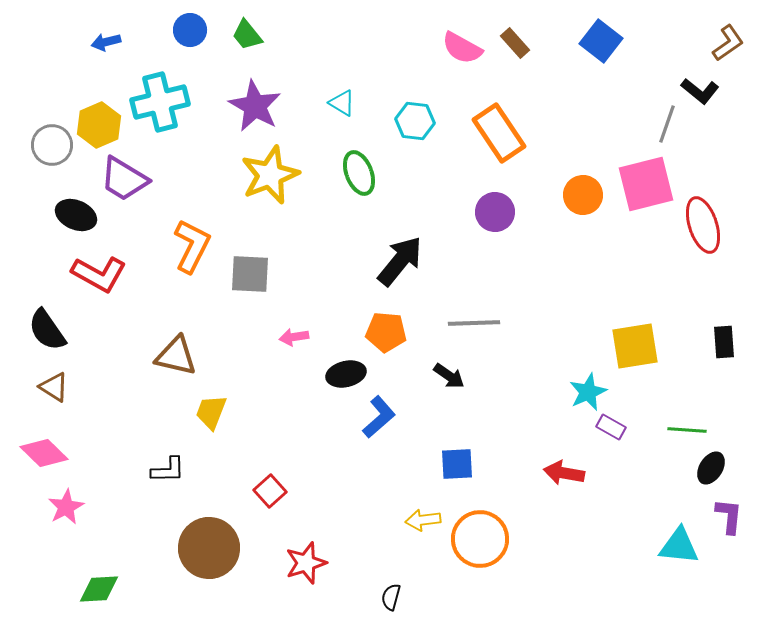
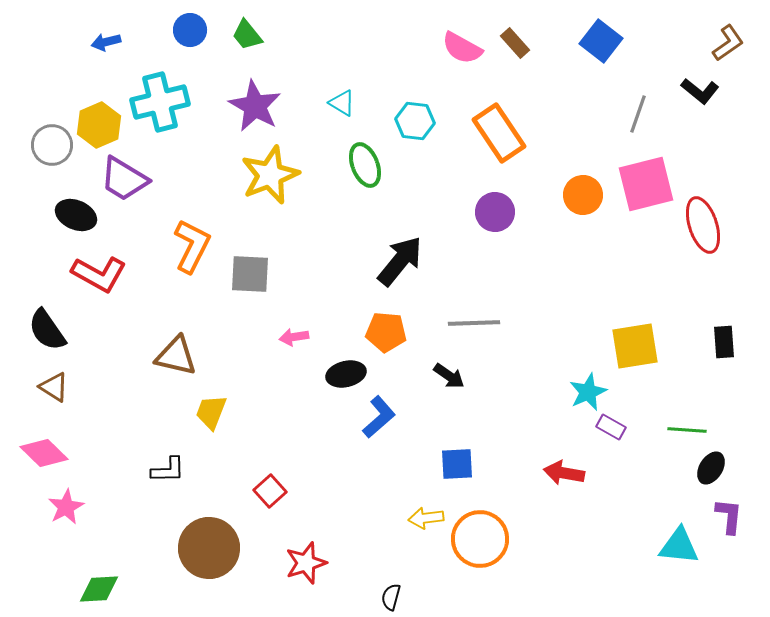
gray line at (667, 124): moved 29 px left, 10 px up
green ellipse at (359, 173): moved 6 px right, 8 px up
yellow arrow at (423, 520): moved 3 px right, 2 px up
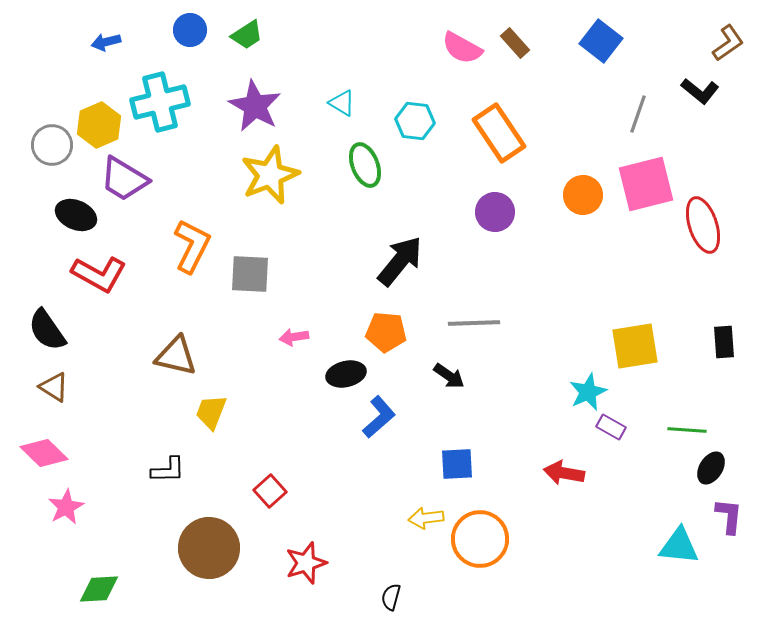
green trapezoid at (247, 35): rotated 84 degrees counterclockwise
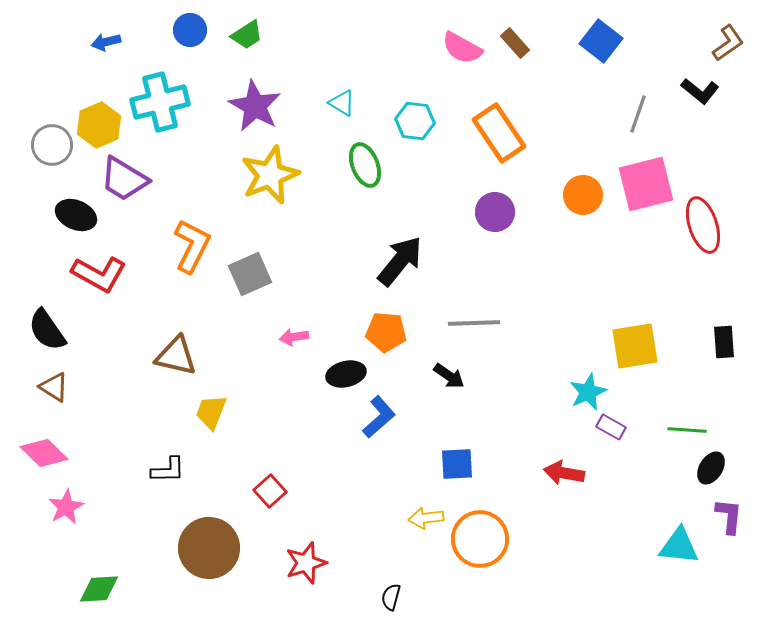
gray square at (250, 274): rotated 27 degrees counterclockwise
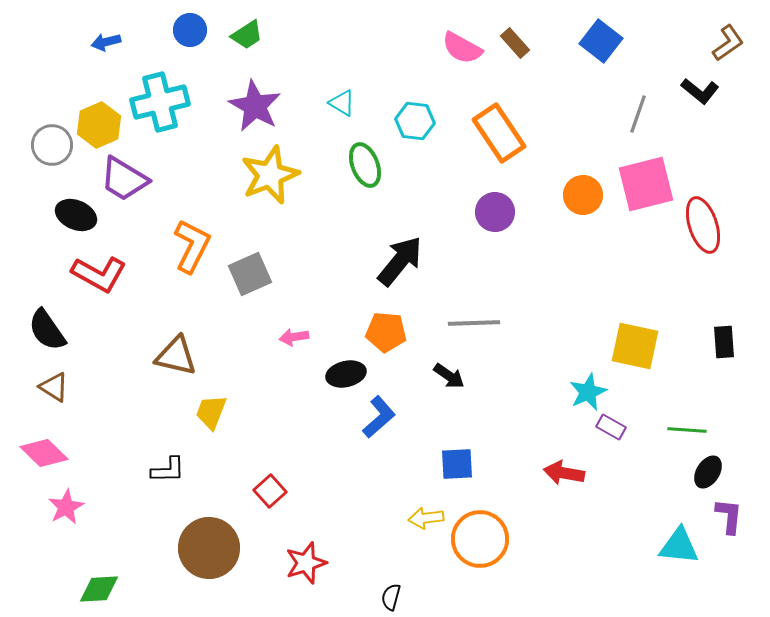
yellow square at (635, 346): rotated 21 degrees clockwise
black ellipse at (711, 468): moved 3 px left, 4 px down
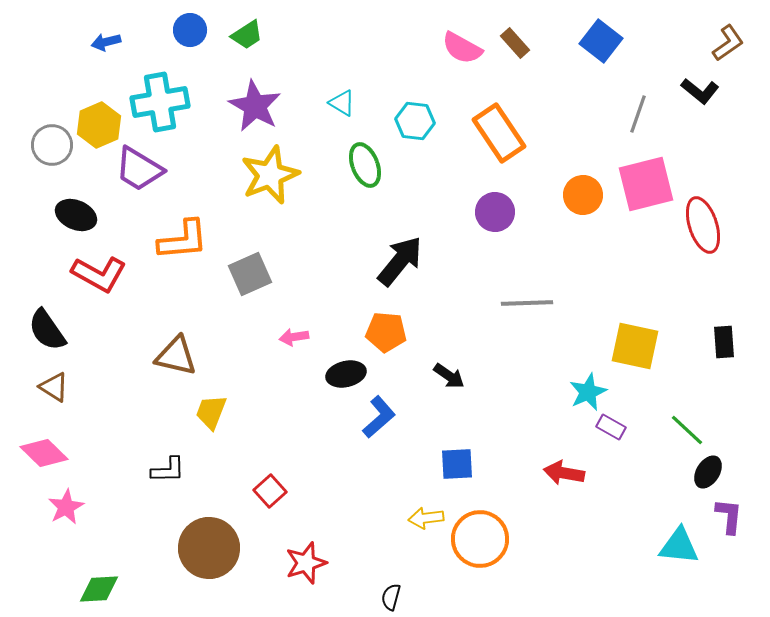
cyan cross at (160, 102): rotated 4 degrees clockwise
purple trapezoid at (124, 179): moved 15 px right, 10 px up
orange L-shape at (192, 246): moved 9 px left, 6 px up; rotated 58 degrees clockwise
gray line at (474, 323): moved 53 px right, 20 px up
green line at (687, 430): rotated 39 degrees clockwise
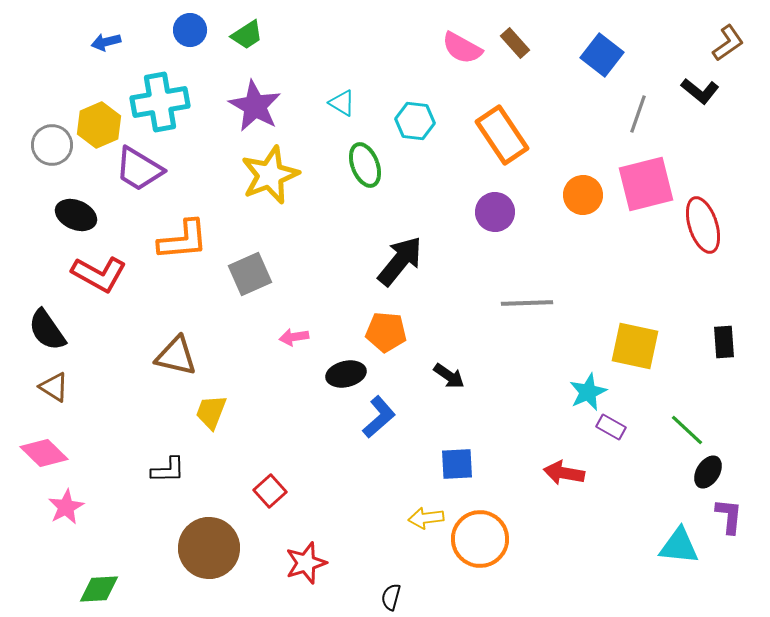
blue square at (601, 41): moved 1 px right, 14 px down
orange rectangle at (499, 133): moved 3 px right, 2 px down
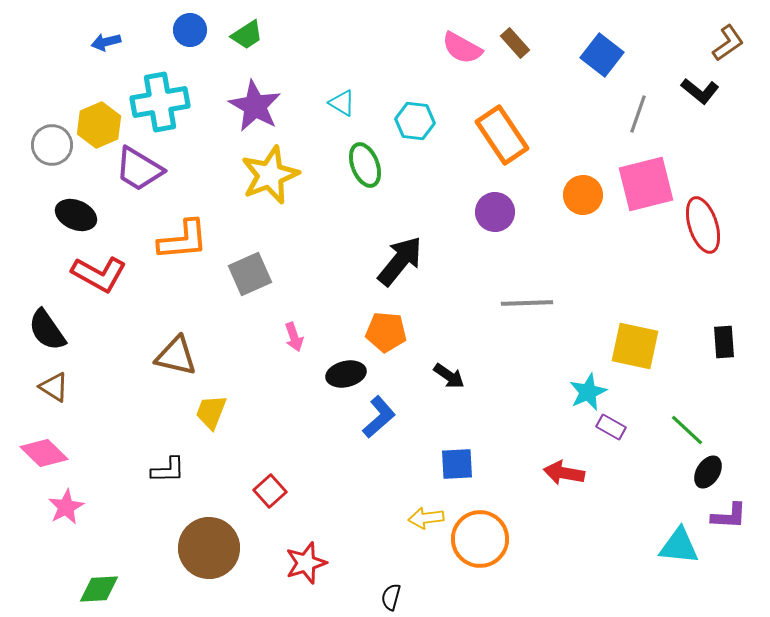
pink arrow at (294, 337): rotated 100 degrees counterclockwise
purple L-shape at (729, 516): rotated 87 degrees clockwise
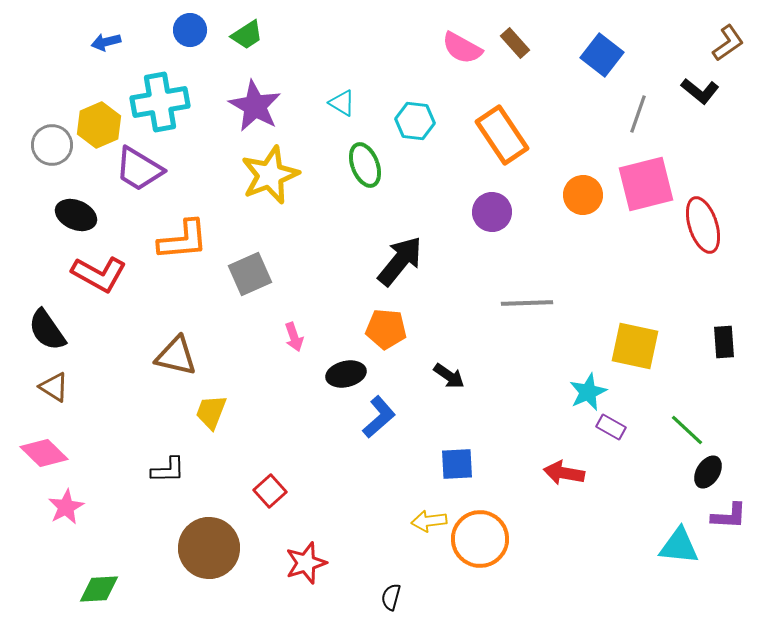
purple circle at (495, 212): moved 3 px left
orange pentagon at (386, 332): moved 3 px up
yellow arrow at (426, 518): moved 3 px right, 3 px down
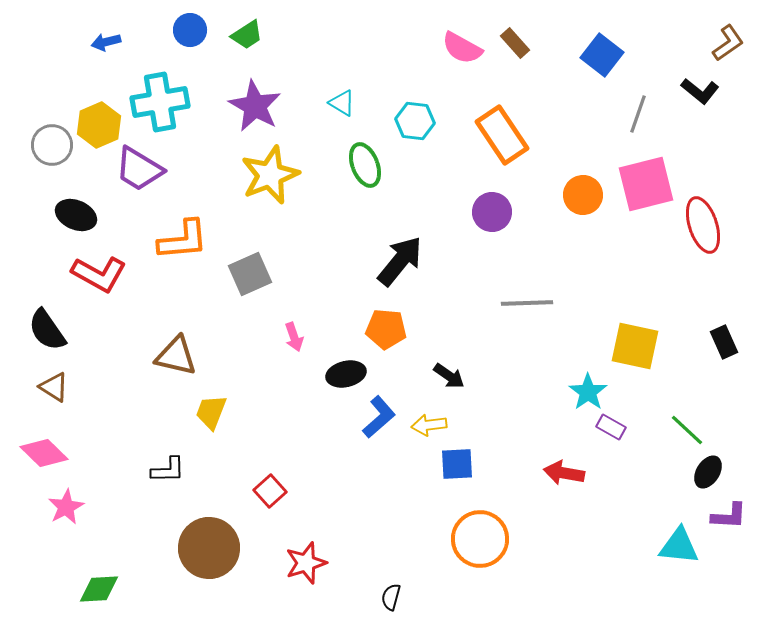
black rectangle at (724, 342): rotated 20 degrees counterclockwise
cyan star at (588, 392): rotated 12 degrees counterclockwise
yellow arrow at (429, 521): moved 96 px up
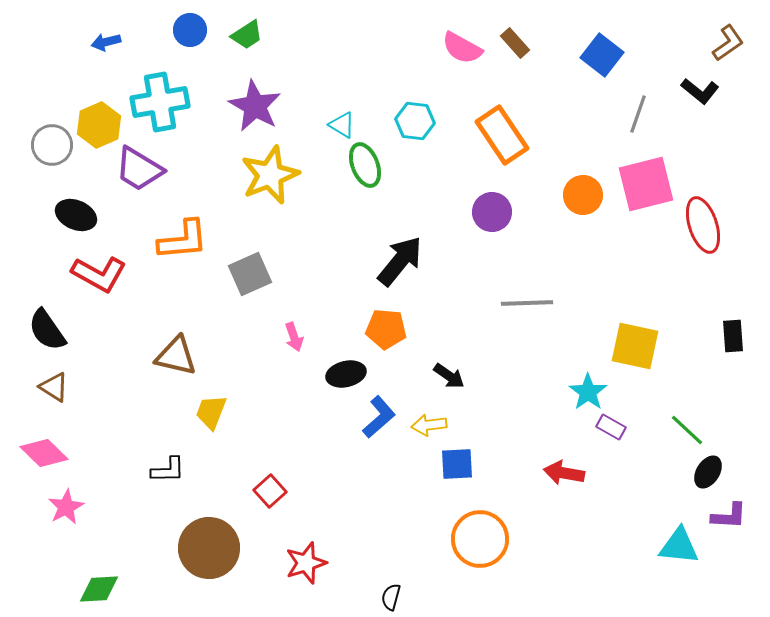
cyan triangle at (342, 103): moved 22 px down
black rectangle at (724, 342): moved 9 px right, 6 px up; rotated 20 degrees clockwise
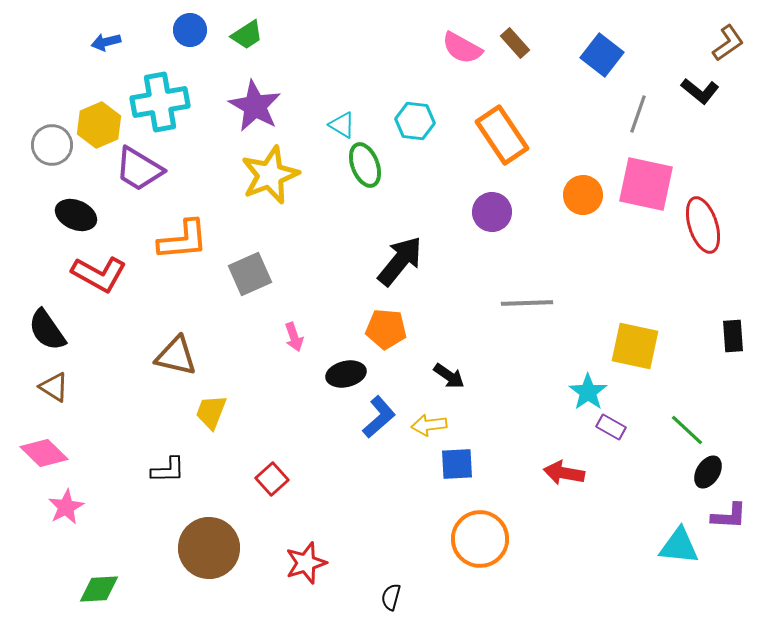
pink square at (646, 184): rotated 26 degrees clockwise
red square at (270, 491): moved 2 px right, 12 px up
